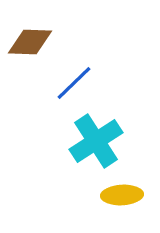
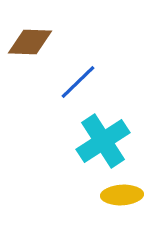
blue line: moved 4 px right, 1 px up
cyan cross: moved 7 px right
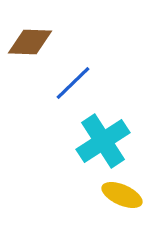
blue line: moved 5 px left, 1 px down
yellow ellipse: rotated 27 degrees clockwise
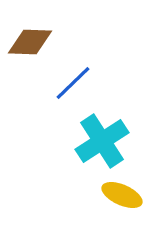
cyan cross: moved 1 px left
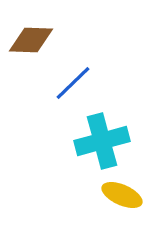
brown diamond: moved 1 px right, 2 px up
cyan cross: rotated 18 degrees clockwise
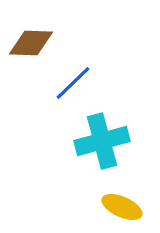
brown diamond: moved 3 px down
yellow ellipse: moved 12 px down
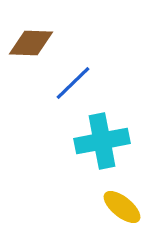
cyan cross: rotated 4 degrees clockwise
yellow ellipse: rotated 15 degrees clockwise
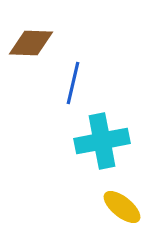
blue line: rotated 33 degrees counterclockwise
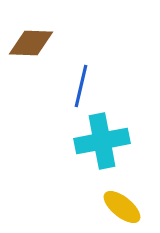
blue line: moved 8 px right, 3 px down
